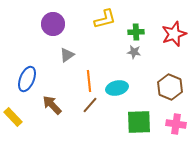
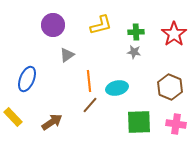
yellow L-shape: moved 4 px left, 6 px down
purple circle: moved 1 px down
red star: rotated 15 degrees counterclockwise
brown arrow: moved 17 px down; rotated 100 degrees clockwise
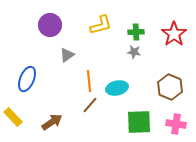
purple circle: moved 3 px left
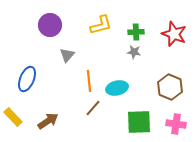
red star: rotated 15 degrees counterclockwise
gray triangle: rotated 14 degrees counterclockwise
brown line: moved 3 px right, 3 px down
brown arrow: moved 4 px left, 1 px up
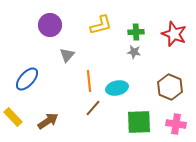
blue ellipse: rotated 20 degrees clockwise
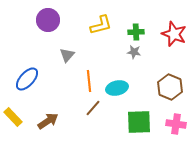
purple circle: moved 2 px left, 5 px up
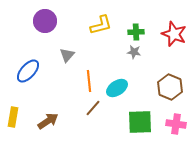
purple circle: moved 3 px left, 1 px down
blue ellipse: moved 1 px right, 8 px up
cyan ellipse: rotated 20 degrees counterclockwise
yellow rectangle: rotated 54 degrees clockwise
green square: moved 1 px right
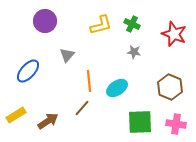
green cross: moved 4 px left, 8 px up; rotated 28 degrees clockwise
brown line: moved 11 px left
yellow rectangle: moved 3 px right, 2 px up; rotated 48 degrees clockwise
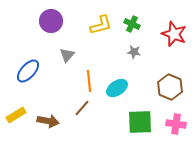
purple circle: moved 6 px right
brown arrow: rotated 45 degrees clockwise
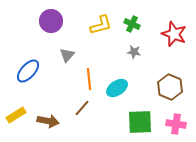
orange line: moved 2 px up
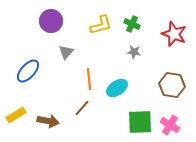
gray triangle: moved 1 px left, 3 px up
brown hexagon: moved 2 px right, 2 px up; rotated 15 degrees counterclockwise
pink cross: moved 6 px left, 1 px down; rotated 24 degrees clockwise
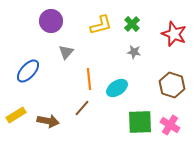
green cross: rotated 21 degrees clockwise
brown hexagon: rotated 10 degrees clockwise
